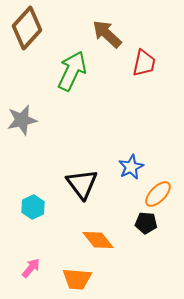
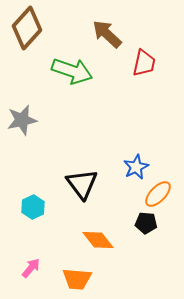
green arrow: rotated 84 degrees clockwise
blue star: moved 5 px right
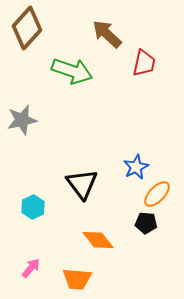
orange ellipse: moved 1 px left
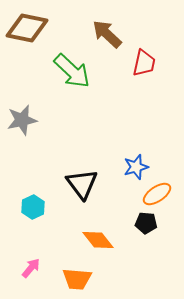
brown diamond: rotated 60 degrees clockwise
green arrow: rotated 24 degrees clockwise
blue star: rotated 10 degrees clockwise
orange ellipse: rotated 12 degrees clockwise
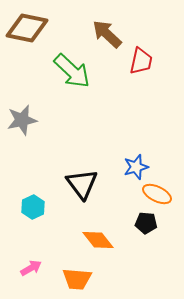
red trapezoid: moved 3 px left, 2 px up
orange ellipse: rotated 60 degrees clockwise
pink arrow: rotated 20 degrees clockwise
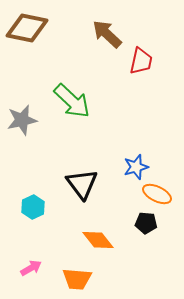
green arrow: moved 30 px down
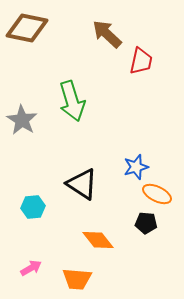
green arrow: rotated 30 degrees clockwise
gray star: rotated 28 degrees counterclockwise
black triangle: rotated 20 degrees counterclockwise
cyan hexagon: rotated 20 degrees clockwise
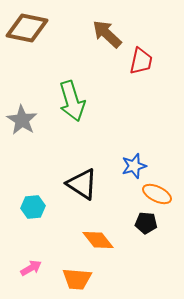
blue star: moved 2 px left, 1 px up
